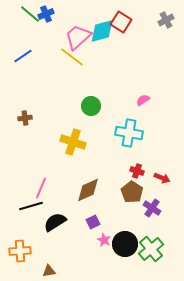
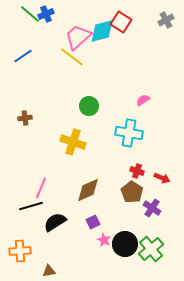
green circle: moved 2 px left
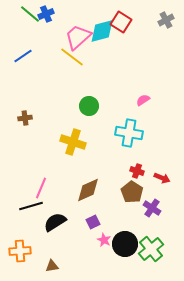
brown triangle: moved 3 px right, 5 px up
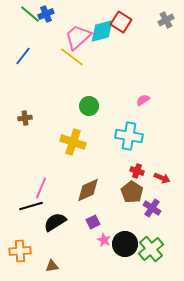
blue line: rotated 18 degrees counterclockwise
cyan cross: moved 3 px down
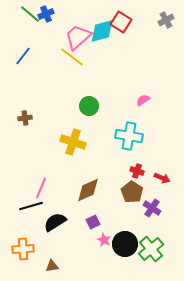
orange cross: moved 3 px right, 2 px up
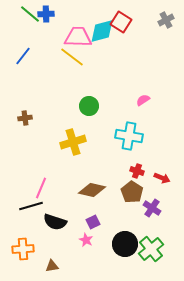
blue cross: rotated 21 degrees clockwise
pink trapezoid: rotated 44 degrees clockwise
yellow cross: rotated 35 degrees counterclockwise
brown diamond: moved 4 px right; rotated 36 degrees clockwise
black semicircle: rotated 130 degrees counterclockwise
pink star: moved 18 px left
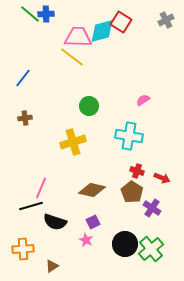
blue line: moved 22 px down
brown triangle: rotated 24 degrees counterclockwise
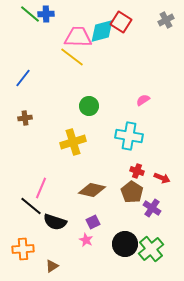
black line: rotated 55 degrees clockwise
